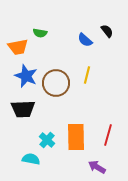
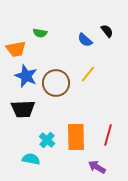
orange trapezoid: moved 2 px left, 2 px down
yellow line: moved 1 px right, 1 px up; rotated 24 degrees clockwise
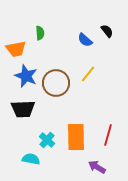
green semicircle: rotated 104 degrees counterclockwise
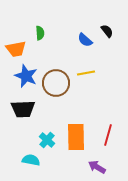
yellow line: moved 2 px left, 1 px up; rotated 42 degrees clockwise
cyan semicircle: moved 1 px down
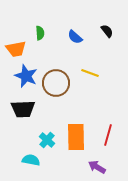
blue semicircle: moved 10 px left, 3 px up
yellow line: moved 4 px right; rotated 30 degrees clockwise
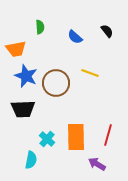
green semicircle: moved 6 px up
cyan cross: moved 1 px up
cyan semicircle: rotated 90 degrees clockwise
purple arrow: moved 3 px up
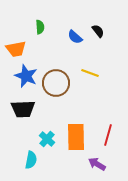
black semicircle: moved 9 px left
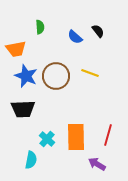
brown circle: moved 7 px up
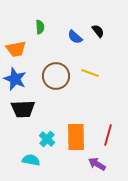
blue star: moved 11 px left, 3 px down
cyan semicircle: rotated 90 degrees counterclockwise
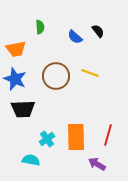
cyan cross: rotated 14 degrees clockwise
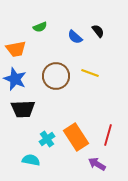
green semicircle: rotated 72 degrees clockwise
orange rectangle: rotated 32 degrees counterclockwise
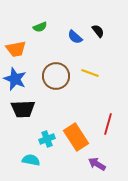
red line: moved 11 px up
cyan cross: rotated 14 degrees clockwise
